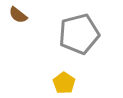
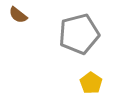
yellow pentagon: moved 27 px right
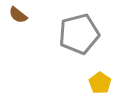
yellow pentagon: moved 9 px right
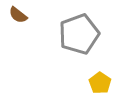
gray pentagon: rotated 6 degrees counterclockwise
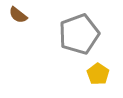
yellow pentagon: moved 2 px left, 9 px up
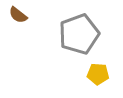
yellow pentagon: rotated 30 degrees counterclockwise
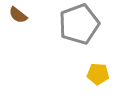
gray pentagon: moved 10 px up
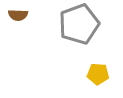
brown semicircle: rotated 36 degrees counterclockwise
